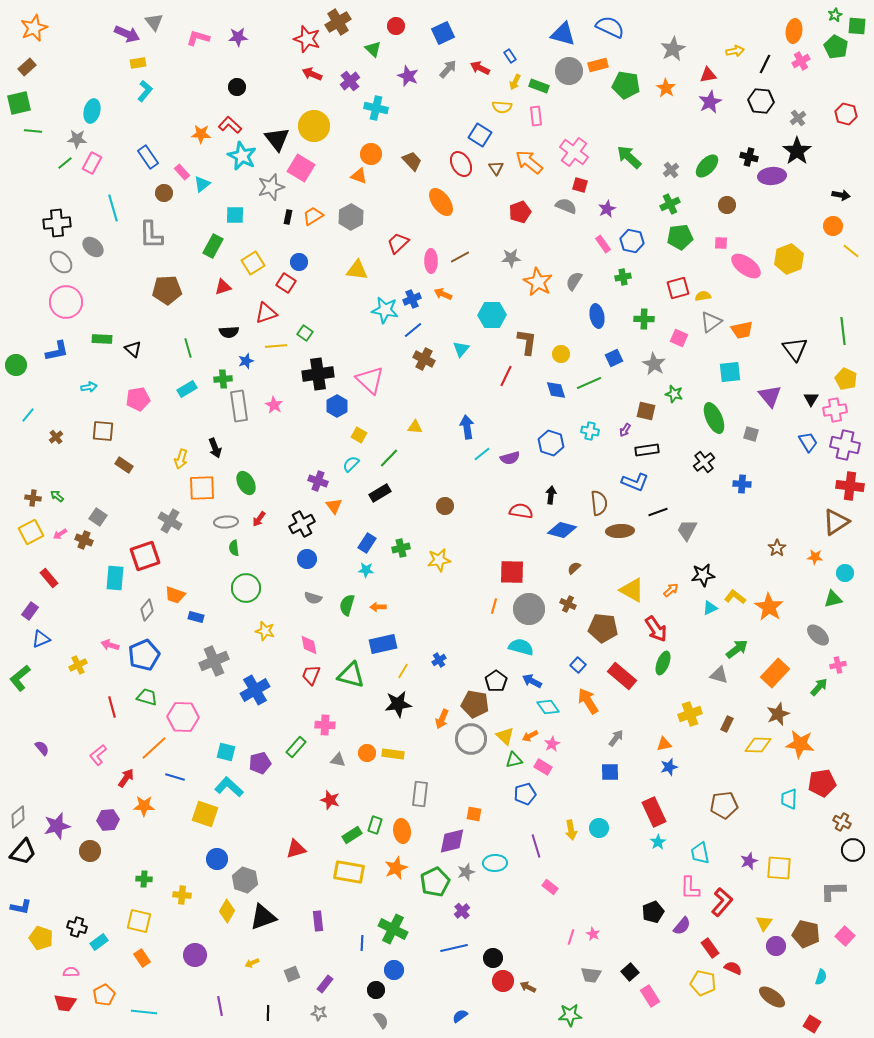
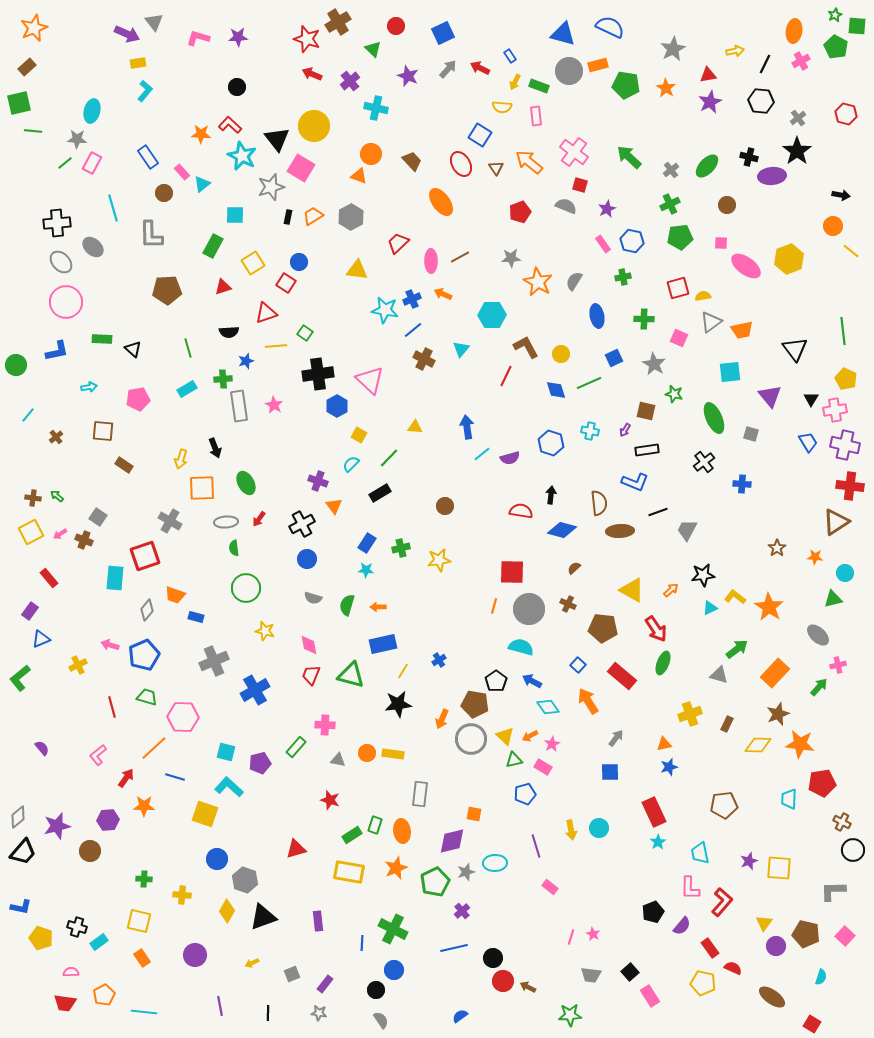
brown L-shape at (527, 342): moved 1 px left, 5 px down; rotated 36 degrees counterclockwise
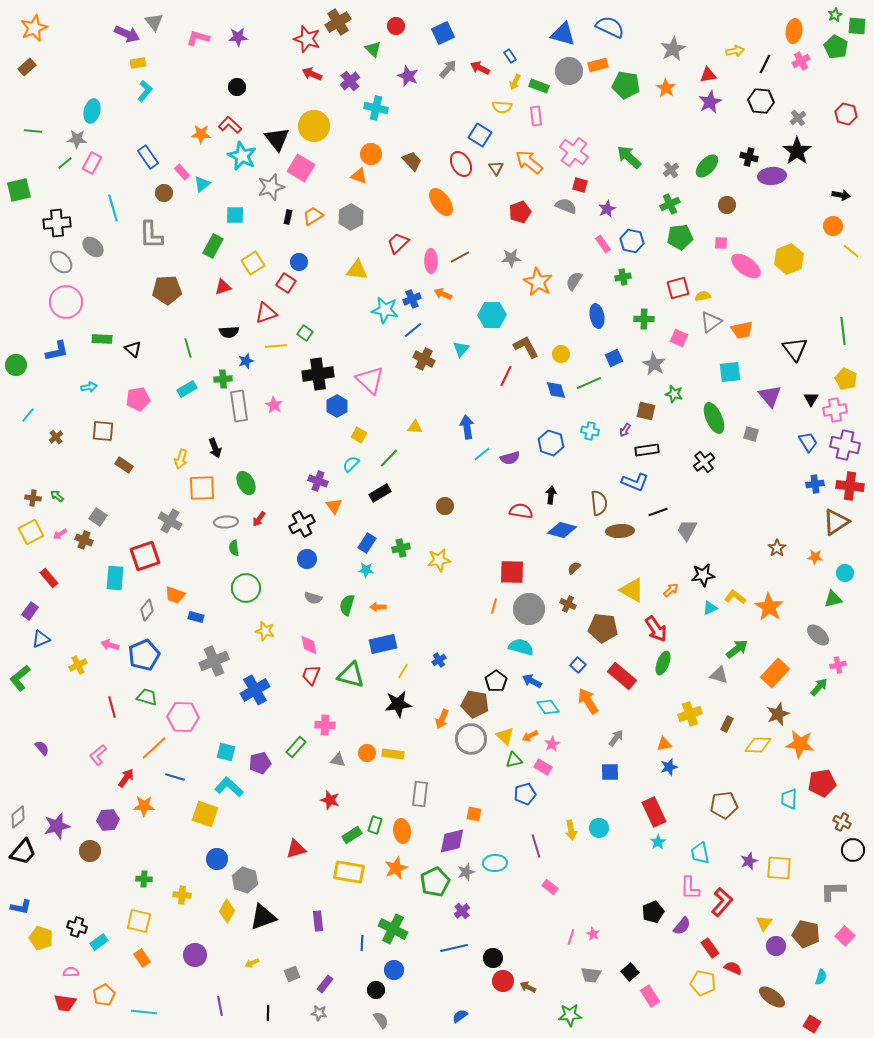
green square at (19, 103): moved 87 px down
blue cross at (742, 484): moved 73 px right; rotated 12 degrees counterclockwise
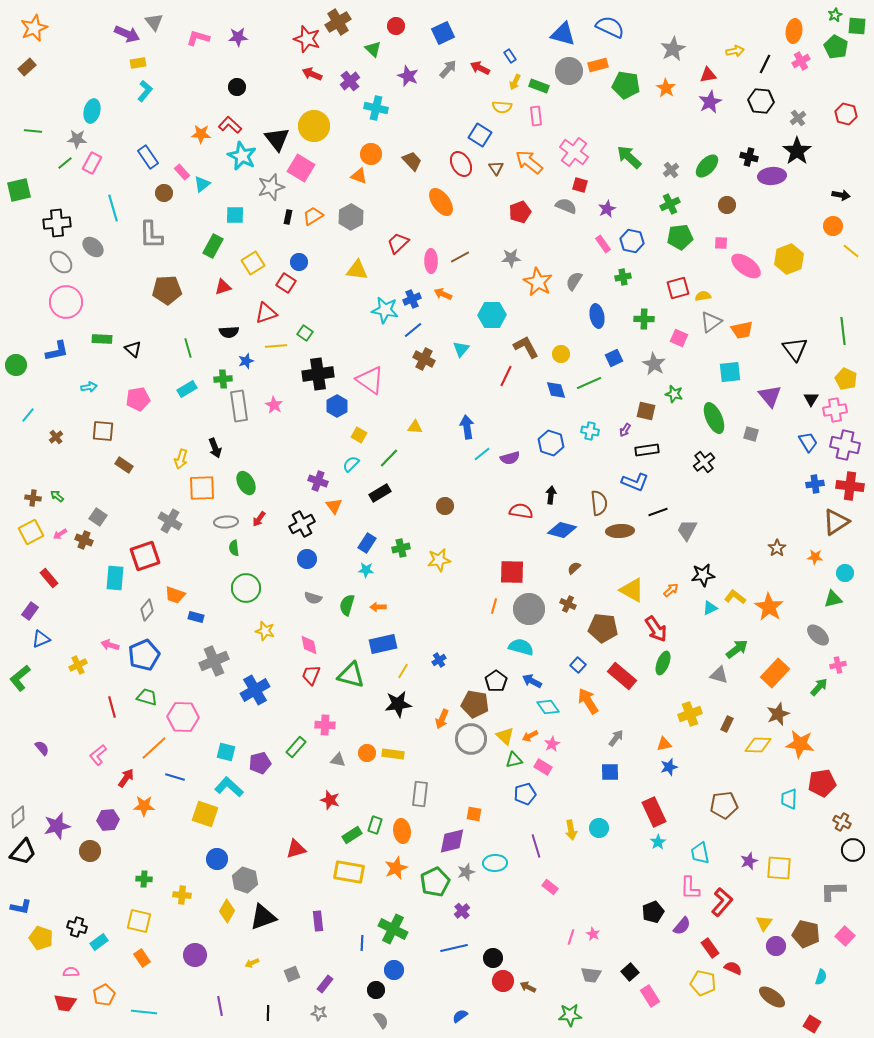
pink triangle at (370, 380): rotated 8 degrees counterclockwise
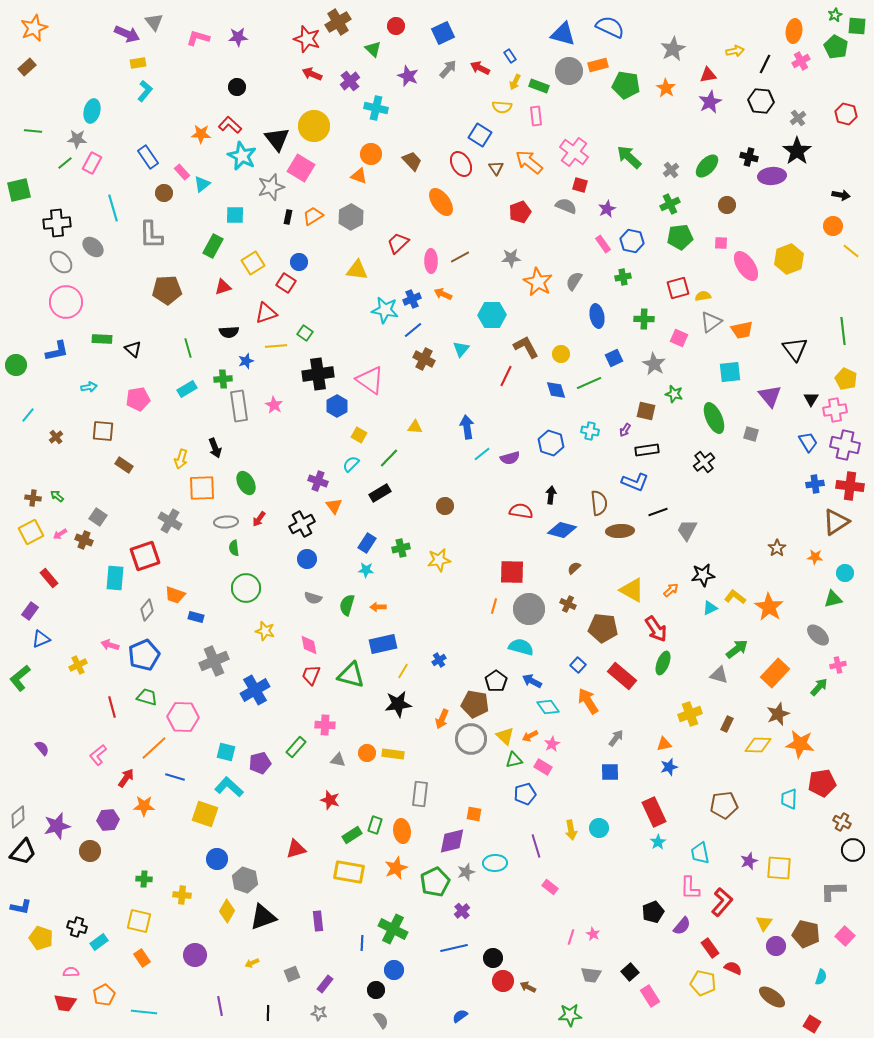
pink ellipse at (746, 266): rotated 20 degrees clockwise
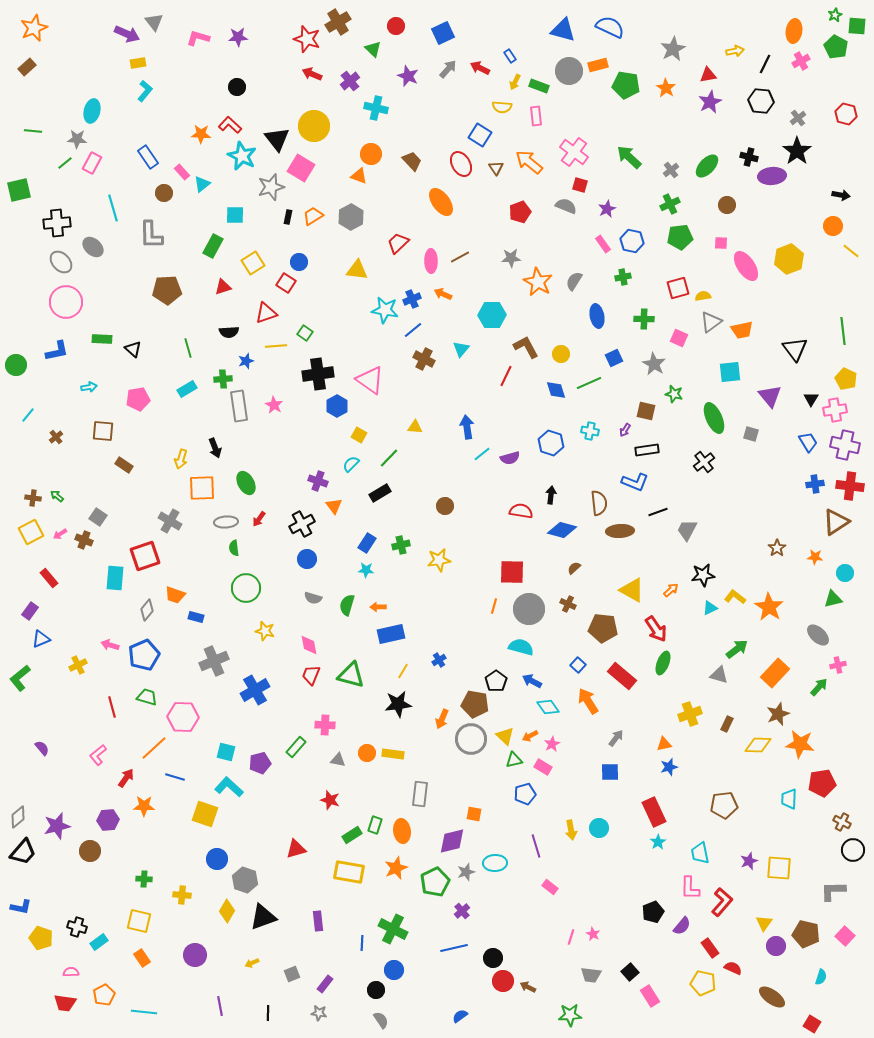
blue triangle at (563, 34): moved 4 px up
green cross at (401, 548): moved 3 px up
blue rectangle at (383, 644): moved 8 px right, 10 px up
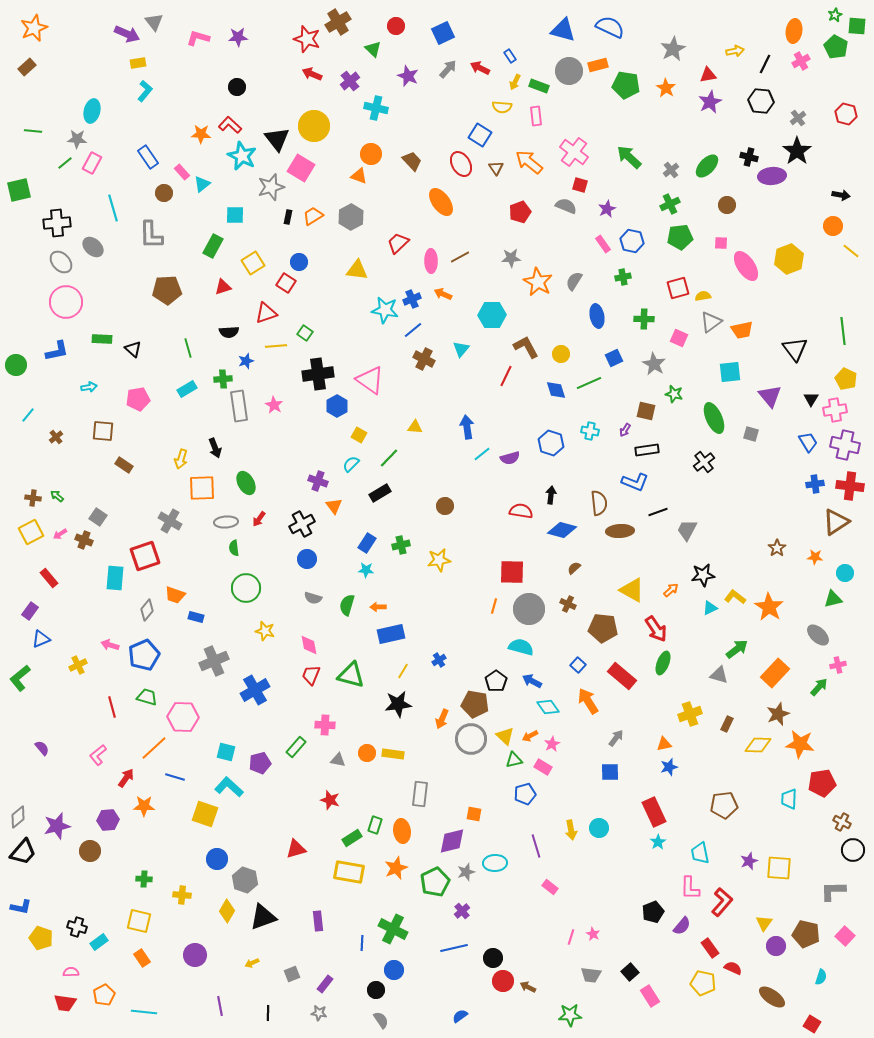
green rectangle at (352, 835): moved 3 px down
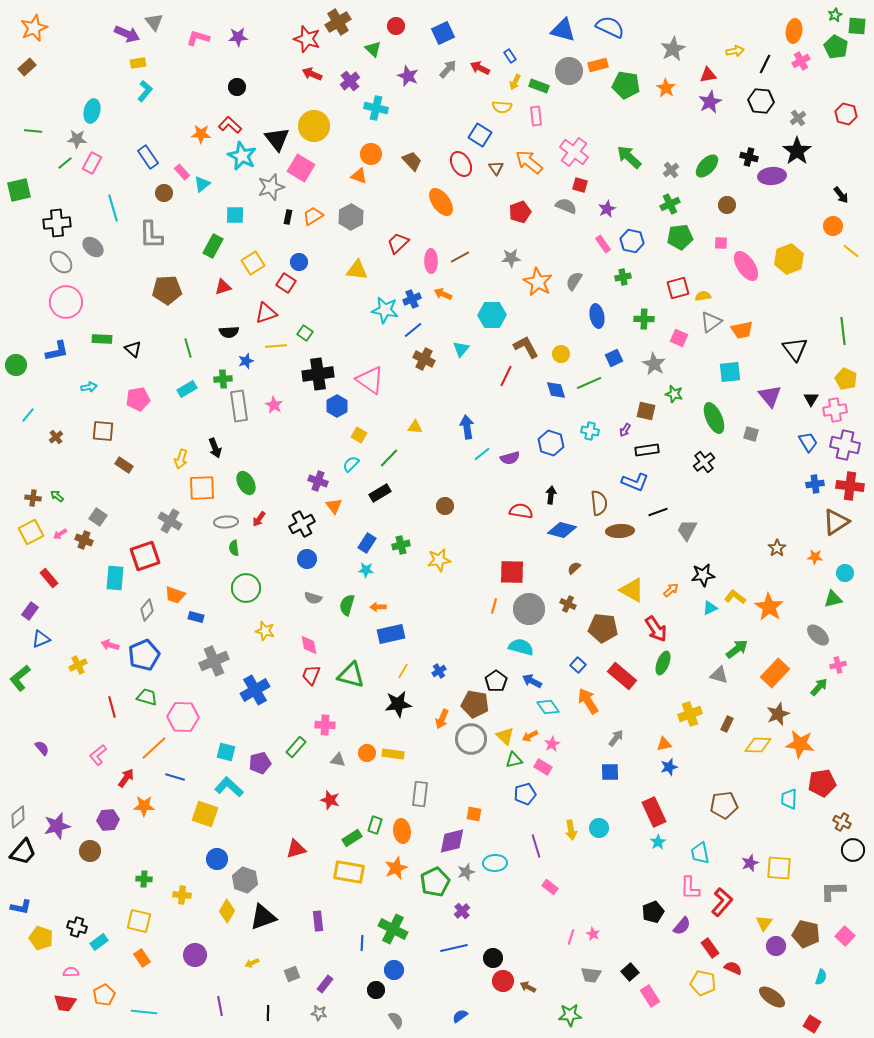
black arrow at (841, 195): rotated 42 degrees clockwise
blue cross at (439, 660): moved 11 px down
purple star at (749, 861): moved 1 px right, 2 px down
gray semicircle at (381, 1020): moved 15 px right
